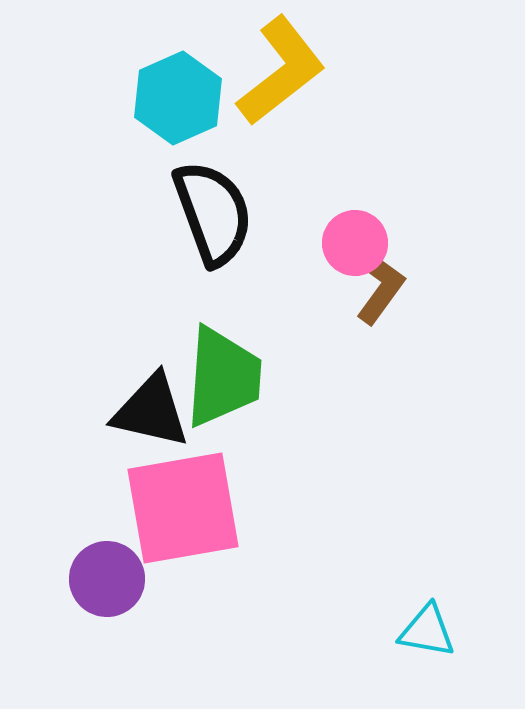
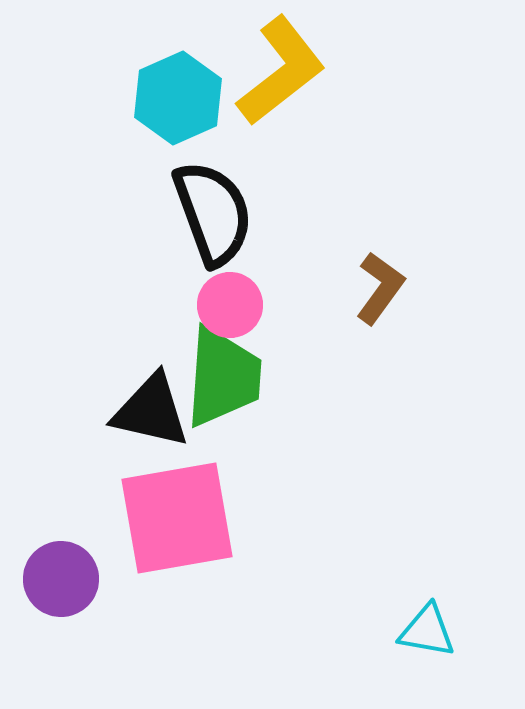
pink circle: moved 125 px left, 62 px down
pink square: moved 6 px left, 10 px down
purple circle: moved 46 px left
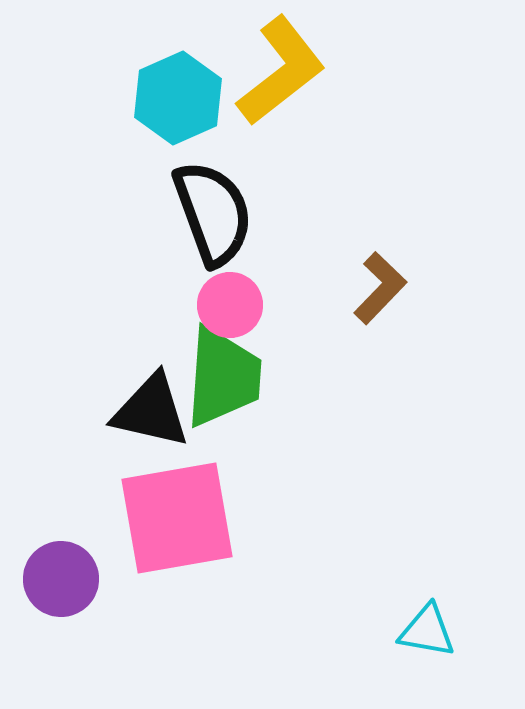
brown L-shape: rotated 8 degrees clockwise
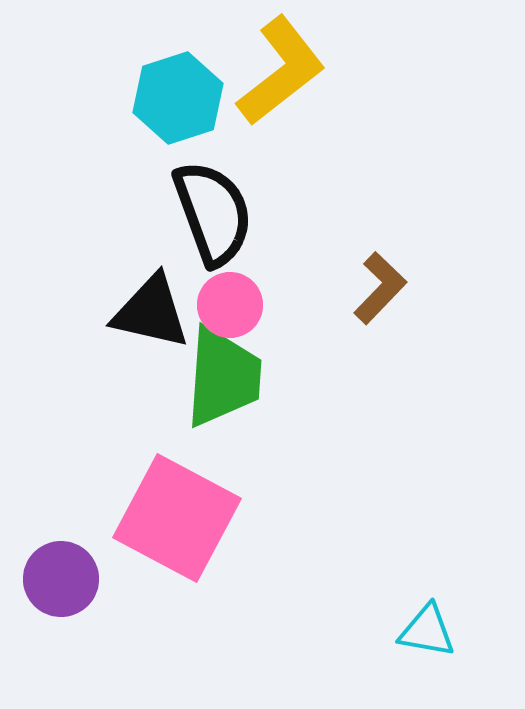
cyan hexagon: rotated 6 degrees clockwise
black triangle: moved 99 px up
pink square: rotated 38 degrees clockwise
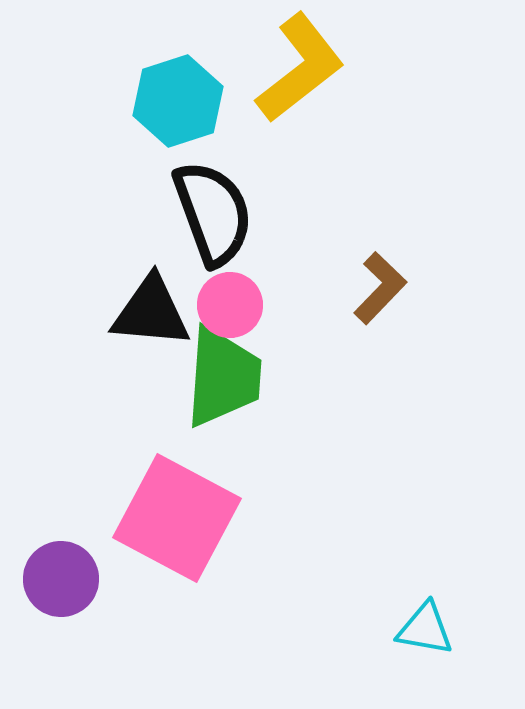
yellow L-shape: moved 19 px right, 3 px up
cyan hexagon: moved 3 px down
black triangle: rotated 8 degrees counterclockwise
cyan triangle: moved 2 px left, 2 px up
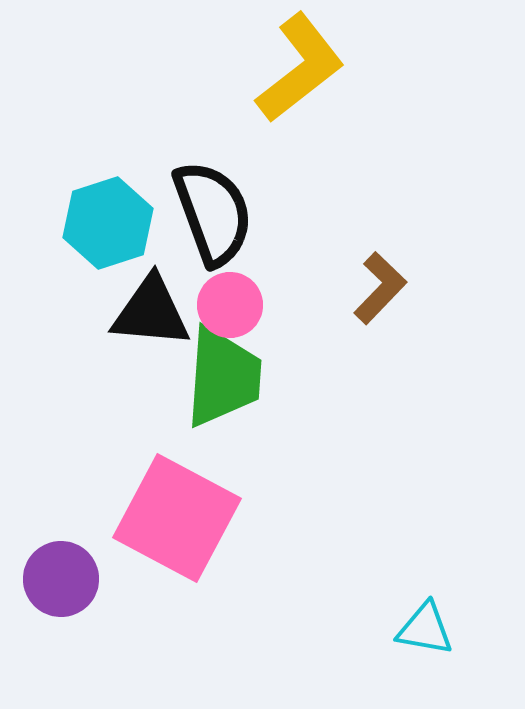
cyan hexagon: moved 70 px left, 122 px down
